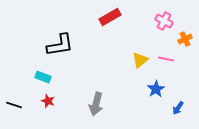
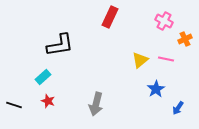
red rectangle: rotated 35 degrees counterclockwise
cyan rectangle: rotated 63 degrees counterclockwise
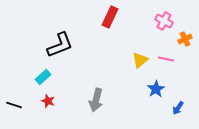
black L-shape: rotated 12 degrees counterclockwise
gray arrow: moved 4 px up
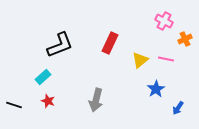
red rectangle: moved 26 px down
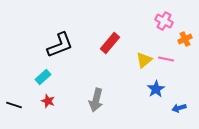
red rectangle: rotated 15 degrees clockwise
yellow triangle: moved 4 px right
blue arrow: moved 1 px right; rotated 40 degrees clockwise
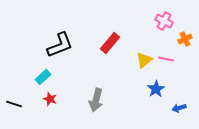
red star: moved 2 px right, 2 px up
black line: moved 1 px up
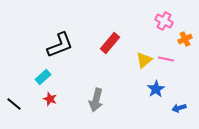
black line: rotated 21 degrees clockwise
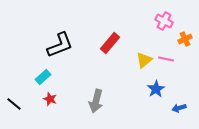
gray arrow: moved 1 px down
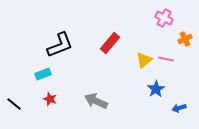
pink cross: moved 3 px up
cyan rectangle: moved 3 px up; rotated 21 degrees clockwise
gray arrow: rotated 100 degrees clockwise
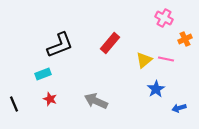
black line: rotated 28 degrees clockwise
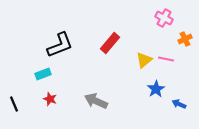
blue arrow: moved 4 px up; rotated 40 degrees clockwise
